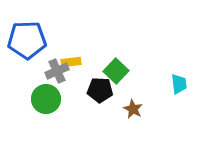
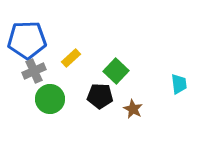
yellow rectangle: moved 4 px up; rotated 36 degrees counterclockwise
gray cross: moved 23 px left
black pentagon: moved 6 px down
green circle: moved 4 px right
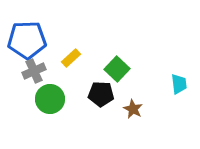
green square: moved 1 px right, 2 px up
black pentagon: moved 1 px right, 2 px up
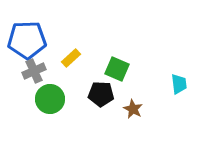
green square: rotated 20 degrees counterclockwise
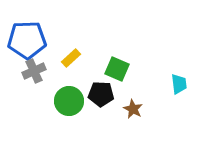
green circle: moved 19 px right, 2 px down
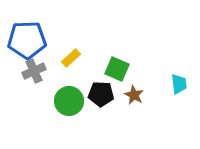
brown star: moved 1 px right, 14 px up
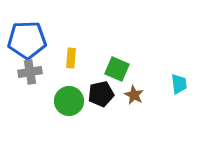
yellow rectangle: rotated 42 degrees counterclockwise
gray cross: moved 4 px left, 1 px down; rotated 15 degrees clockwise
black pentagon: rotated 15 degrees counterclockwise
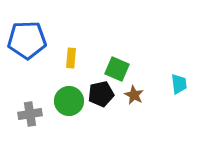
gray cross: moved 42 px down
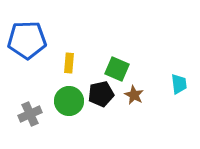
yellow rectangle: moved 2 px left, 5 px down
gray cross: rotated 15 degrees counterclockwise
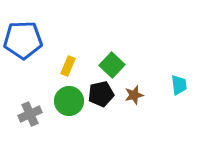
blue pentagon: moved 4 px left
yellow rectangle: moved 1 px left, 3 px down; rotated 18 degrees clockwise
green square: moved 5 px left, 4 px up; rotated 20 degrees clockwise
cyan trapezoid: moved 1 px down
brown star: rotated 30 degrees clockwise
